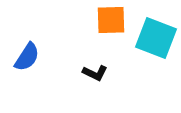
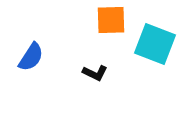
cyan square: moved 1 px left, 6 px down
blue semicircle: moved 4 px right
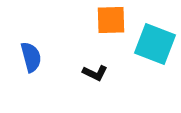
blue semicircle: rotated 48 degrees counterclockwise
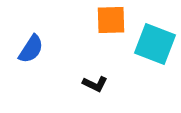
blue semicircle: moved 8 px up; rotated 48 degrees clockwise
black L-shape: moved 11 px down
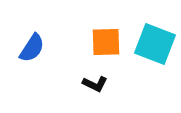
orange square: moved 5 px left, 22 px down
blue semicircle: moved 1 px right, 1 px up
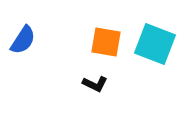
orange square: rotated 12 degrees clockwise
blue semicircle: moved 9 px left, 8 px up
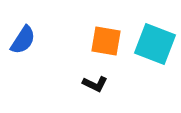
orange square: moved 1 px up
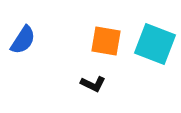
black L-shape: moved 2 px left
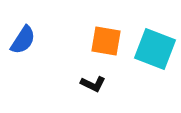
cyan square: moved 5 px down
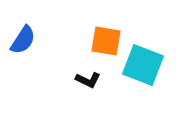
cyan square: moved 12 px left, 16 px down
black L-shape: moved 5 px left, 4 px up
